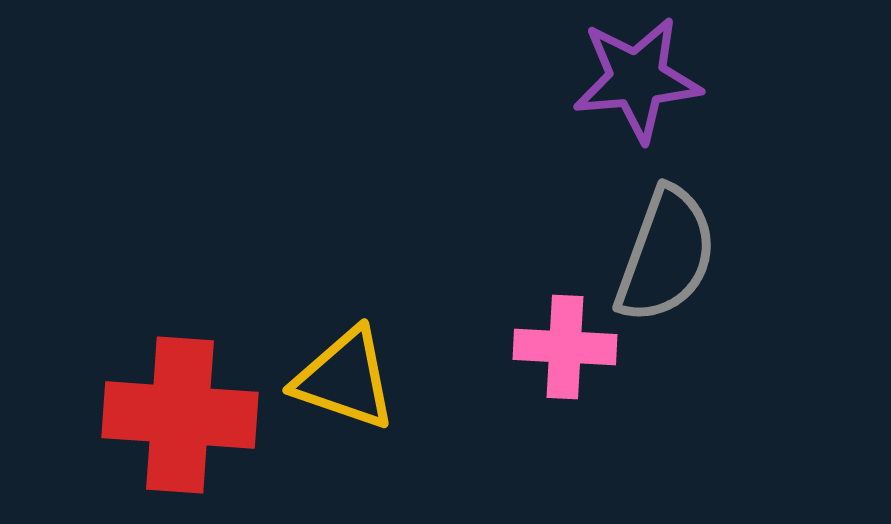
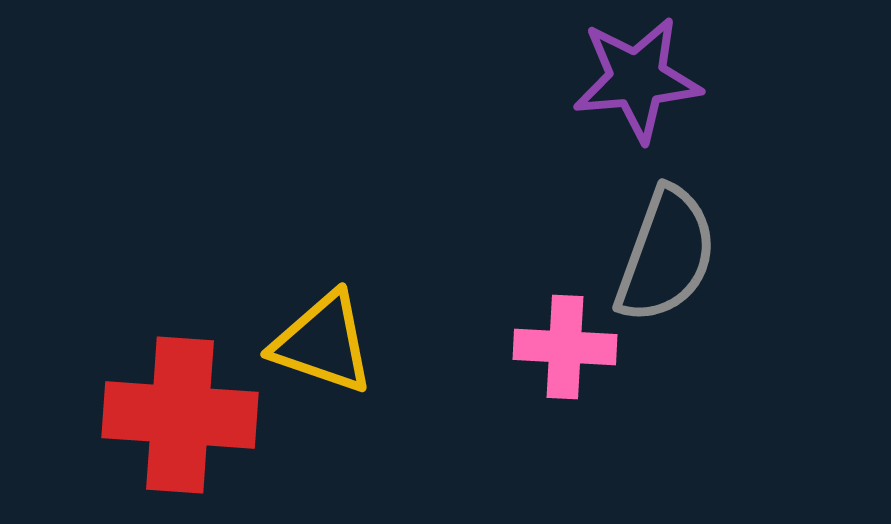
yellow triangle: moved 22 px left, 36 px up
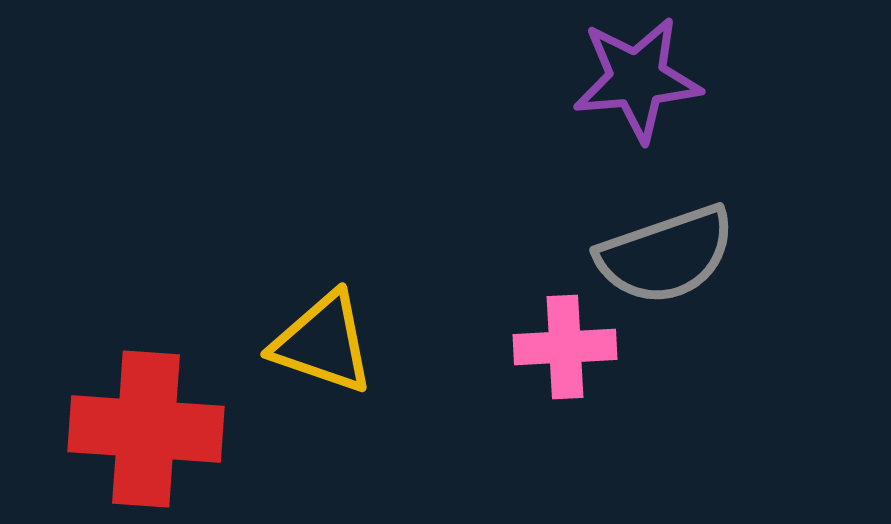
gray semicircle: rotated 51 degrees clockwise
pink cross: rotated 6 degrees counterclockwise
red cross: moved 34 px left, 14 px down
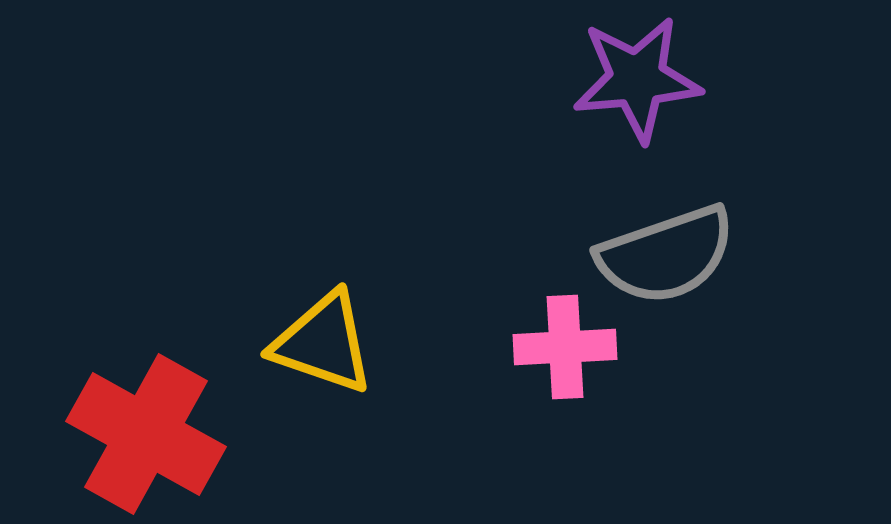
red cross: moved 5 px down; rotated 25 degrees clockwise
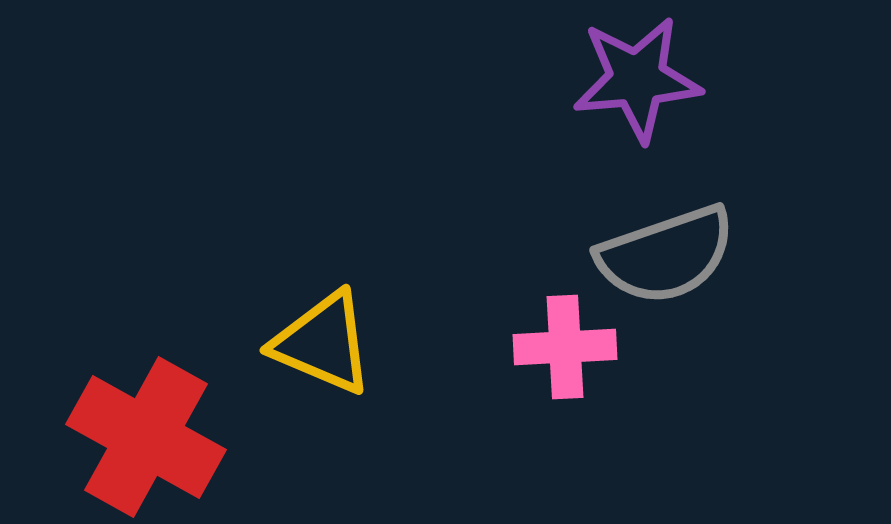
yellow triangle: rotated 4 degrees clockwise
red cross: moved 3 px down
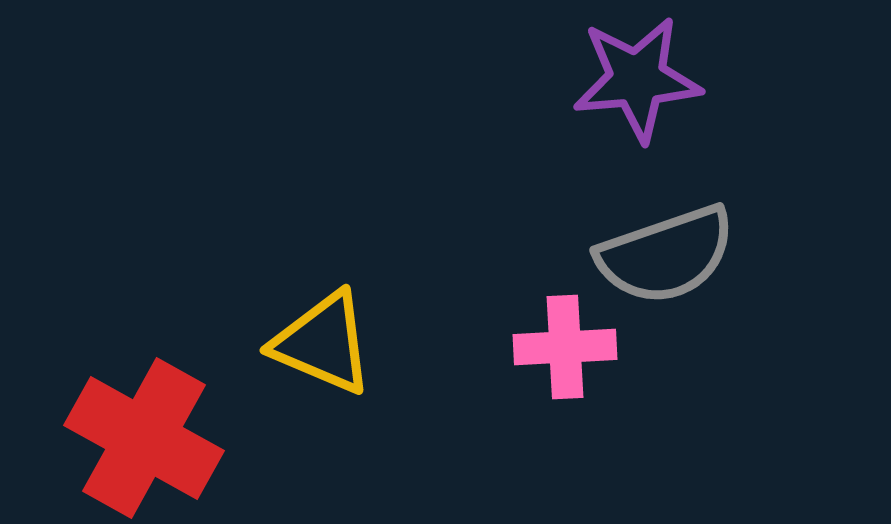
red cross: moved 2 px left, 1 px down
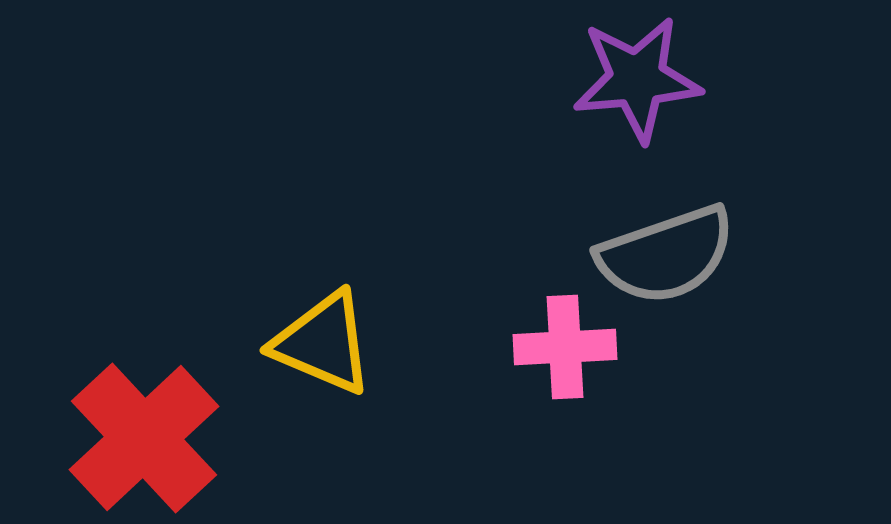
red cross: rotated 18 degrees clockwise
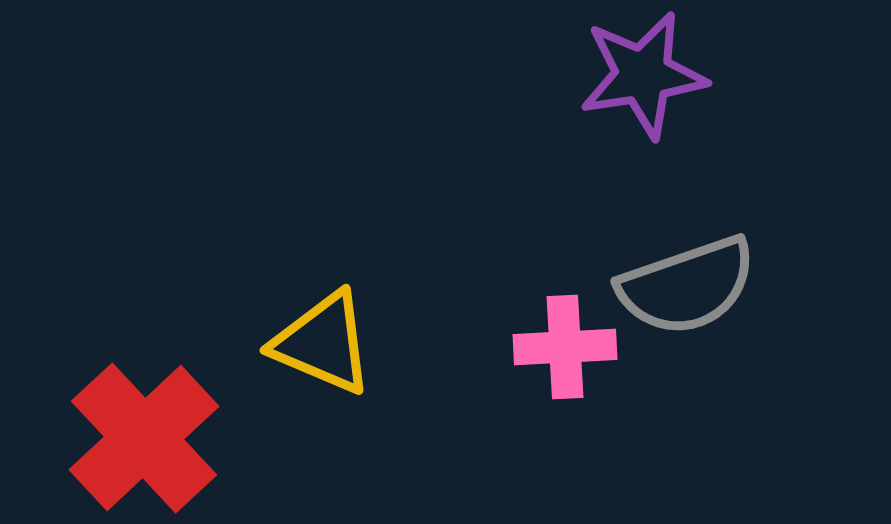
purple star: moved 6 px right, 4 px up; rotated 4 degrees counterclockwise
gray semicircle: moved 21 px right, 31 px down
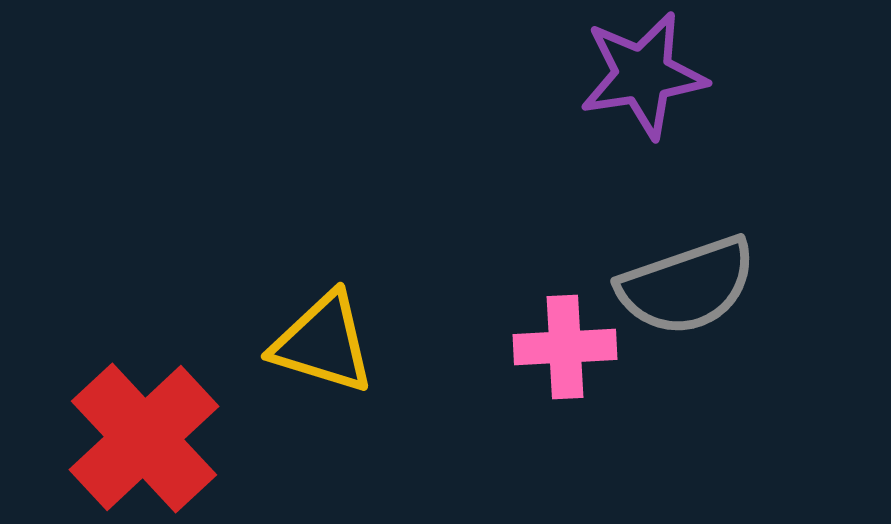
yellow triangle: rotated 6 degrees counterclockwise
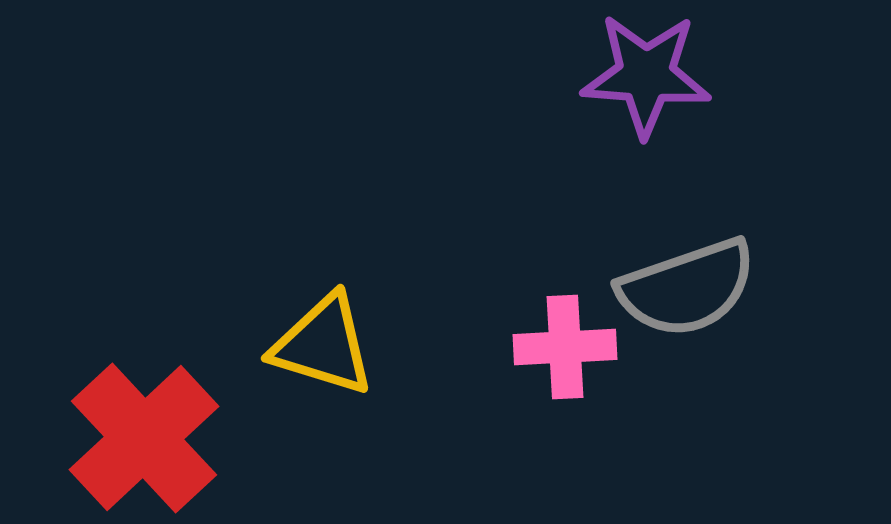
purple star: moved 3 px right; rotated 13 degrees clockwise
gray semicircle: moved 2 px down
yellow triangle: moved 2 px down
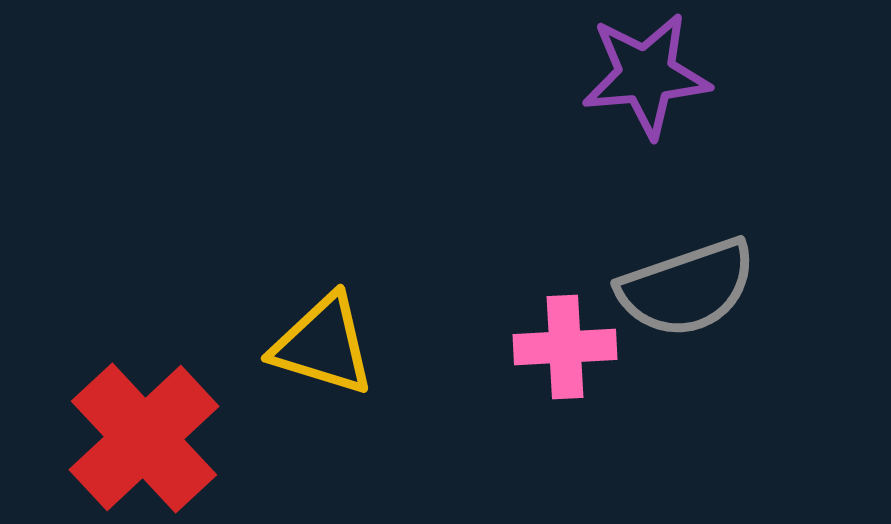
purple star: rotated 9 degrees counterclockwise
